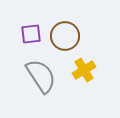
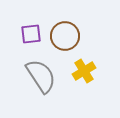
yellow cross: moved 1 px down
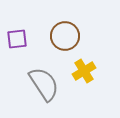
purple square: moved 14 px left, 5 px down
gray semicircle: moved 3 px right, 8 px down
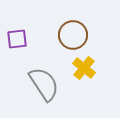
brown circle: moved 8 px right, 1 px up
yellow cross: moved 3 px up; rotated 20 degrees counterclockwise
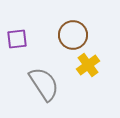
yellow cross: moved 4 px right, 3 px up; rotated 15 degrees clockwise
